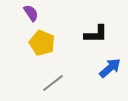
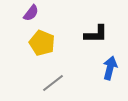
purple semicircle: rotated 72 degrees clockwise
blue arrow: rotated 35 degrees counterclockwise
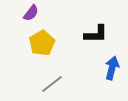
yellow pentagon: rotated 20 degrees clockwise
blue arrow: moved 2 px right
gray line: moved 1 px left, 1 px down
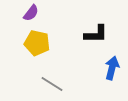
yellow pentagon: moved 5 px left; rotated 30 degrees counterclockwise
gray line: rotated 70 degrees clockwise
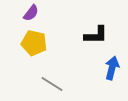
black L-shape: moved 1 px down
yellow pentagon: moved 3 px left
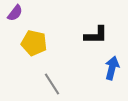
purple semicircle: moved 16 px left
gray line: rotated 25 degrees clockwise
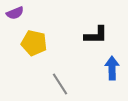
purple semicircle: rotated 30 degrees clockwise
blue arrow: rotated 15 degrees counterclockwise
gray line: moved 8 px right
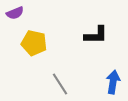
blue arrow: moved 1 px right, 14 px down; rotated 10 degrees clockwise
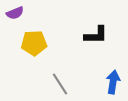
yellow pentagon: rotated 15 degrees counterclockwise
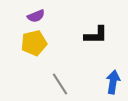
purple semicircle: moved 21 px right, 3 px down
yellow pentagon: rotated 10 degrees counterclockwise
